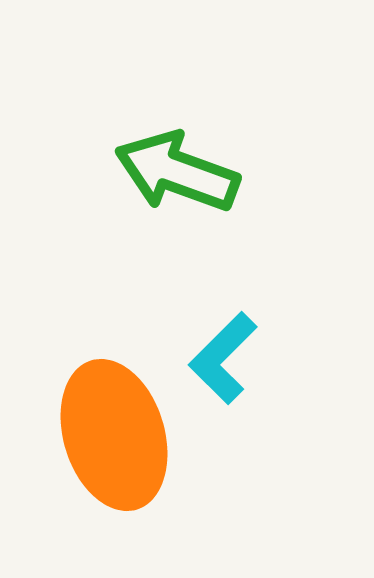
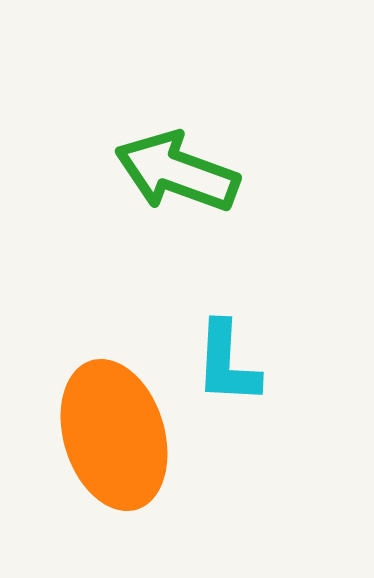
cyan L-shape: moved 4 px right, 5 px down; rotated 42 degrees counterclockwise
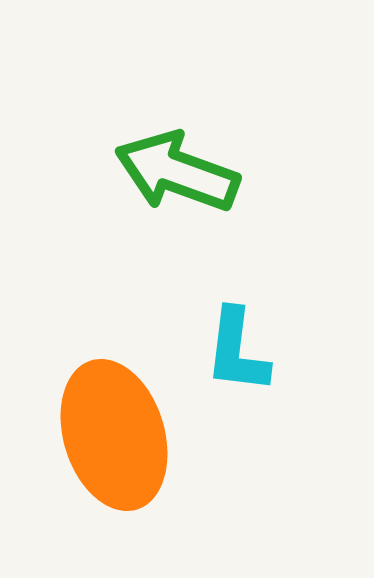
cyan L-shape: moved 10 px right, 12 px up; rotated 4 degrees clockwise
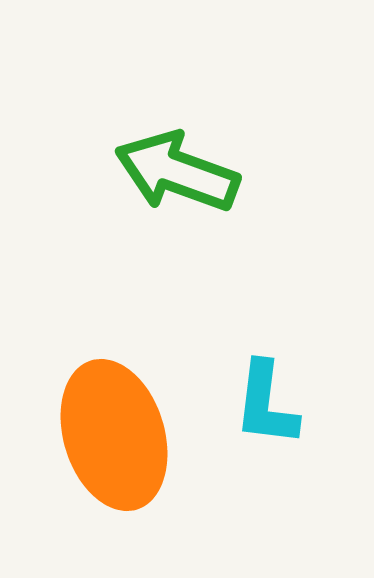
cyan L-shape: moved 29 px right, 53 px down
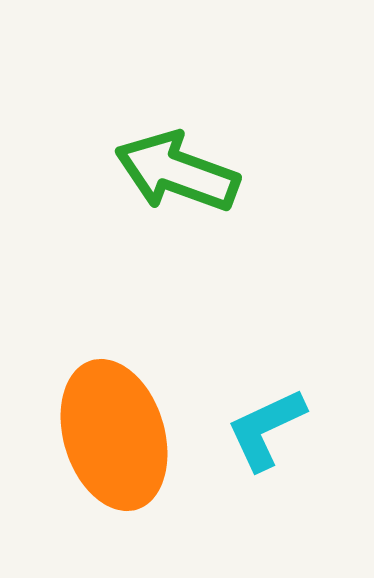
cyan L-shape: moved 25 px down; rotated 58 degrees clockwise
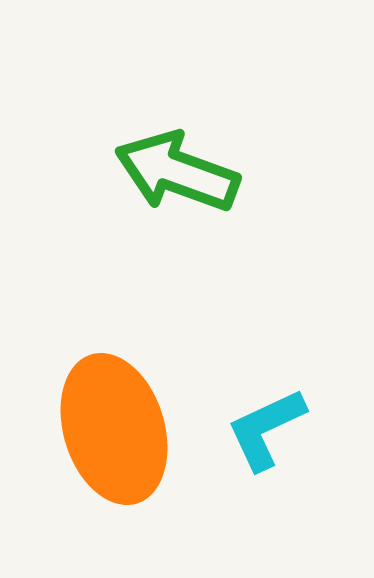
orange ellipse: moved 6 px up
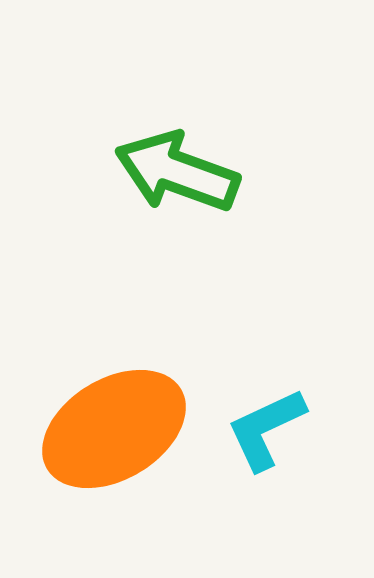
orange ellipse: rotated 76 degrees clockwise
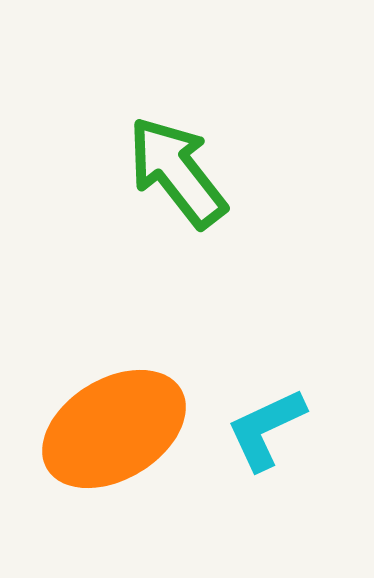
green arrow: rotated 32 degrees clockwise
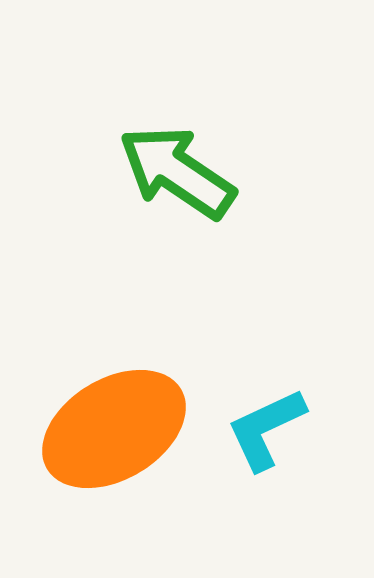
green arrow: rotated 18 degrees counterclockwise
